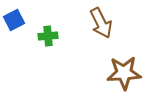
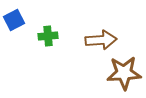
brown arrow: moved 17 px down; rotated 68 degrees counterclockwise
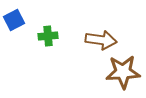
brown arrow: rotated 12 degrees clockwise
brown star: moved 1 px left, 1 px up
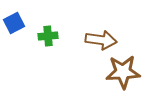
blue square: moved 3 px down
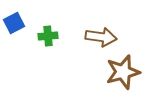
brown arrow: moved 3 px up
brown star: rotated 12 degrees counterclockwise
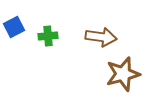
blue square: moved 4 px down
brown star: moved 2 px down
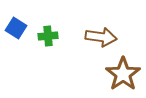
blue square: moved 2 px right, 1 px down; rotated 30 degrees counterclockwise
brown star: rotated 20 degrees counterclockwise
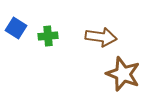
brown star: rotated 16 degrees counterclockwise
